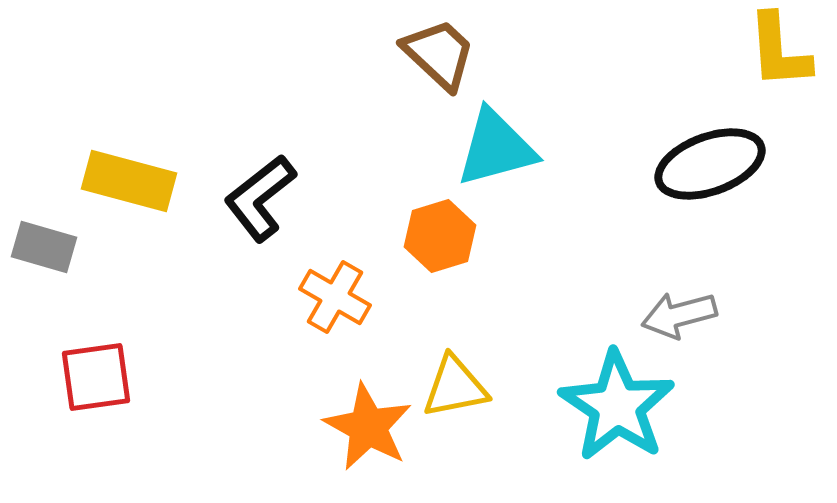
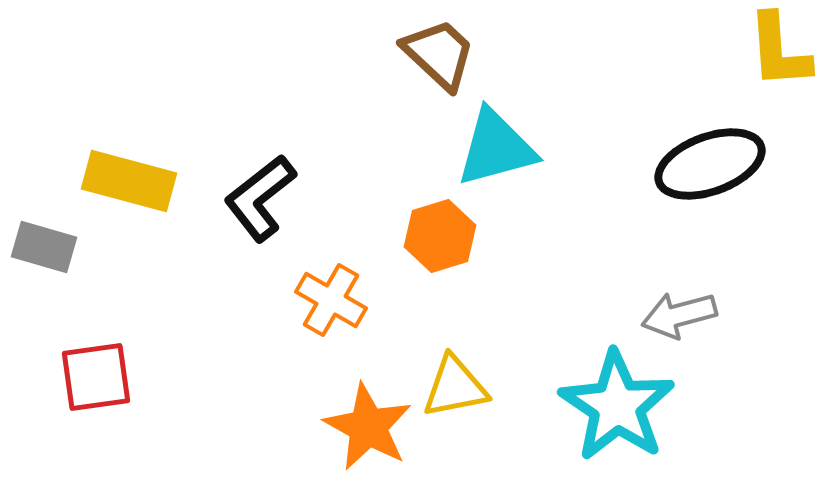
orange cross: moved 4 px left, 3 px down
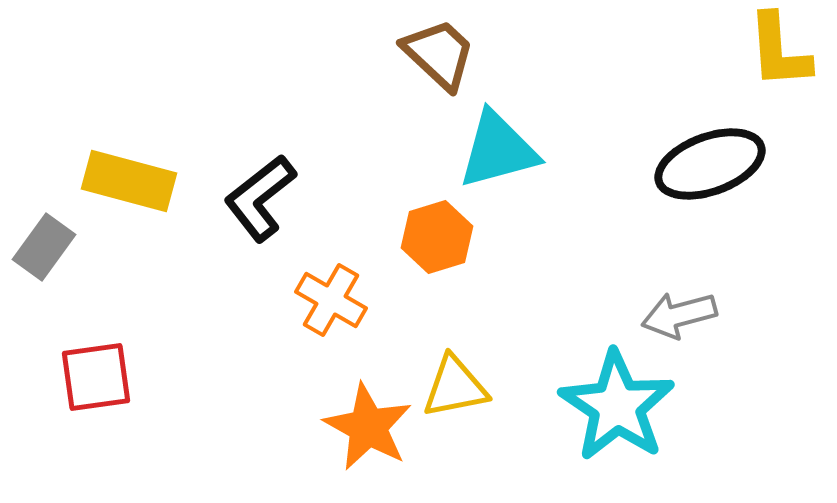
cyan triangle: moved 2 px right, 2 px down
orange hexagon: moved 3 px left, 1 px down
gray rectangle: rotated 70 degrees counterclockwise
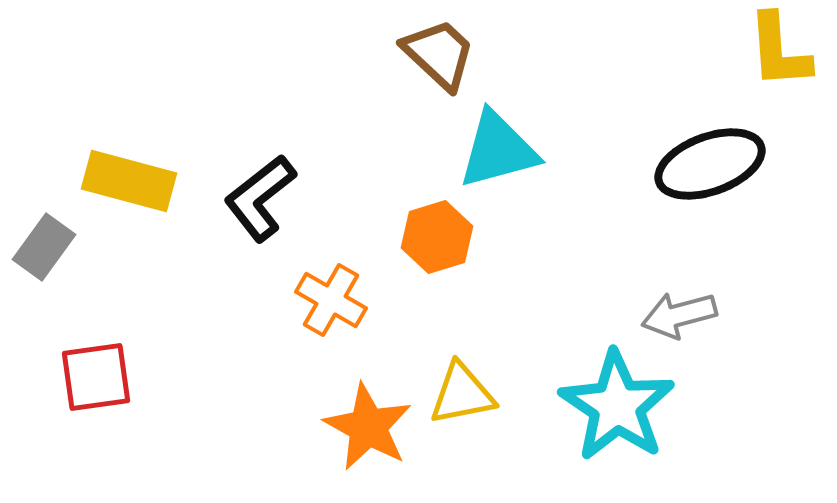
yellow triangle: moved 7 px right, 7 px down
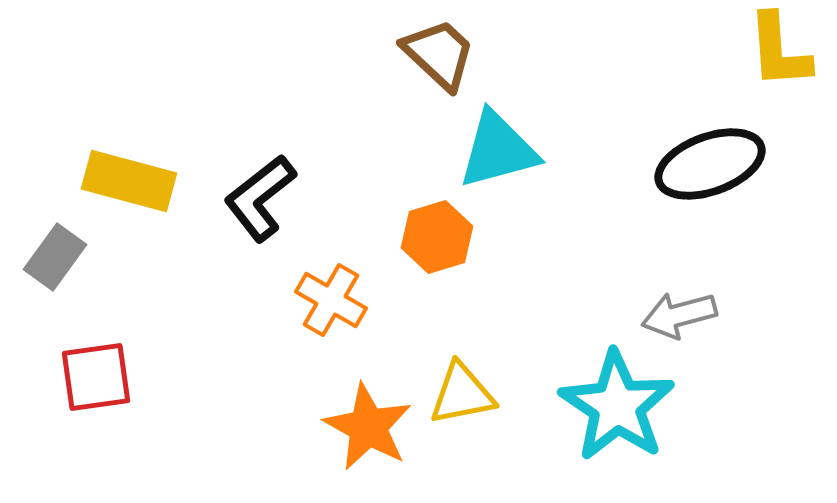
gray rectangle: moved 11 px right, 10 px down
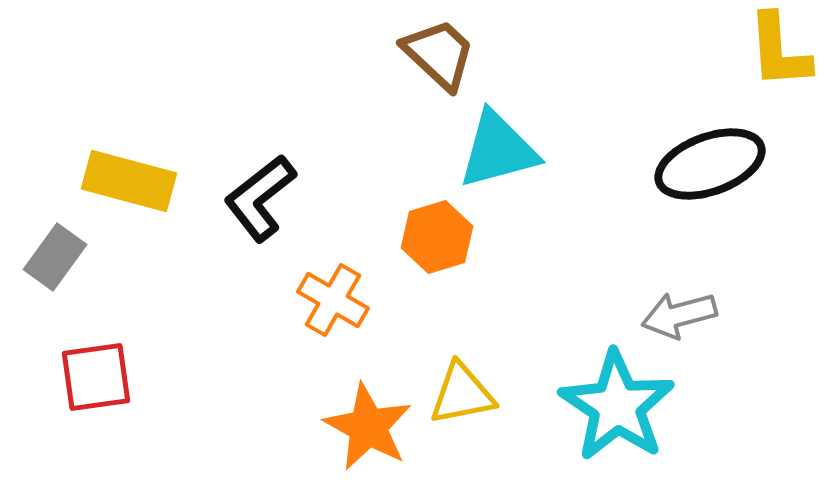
orange cross: moved 2 px right
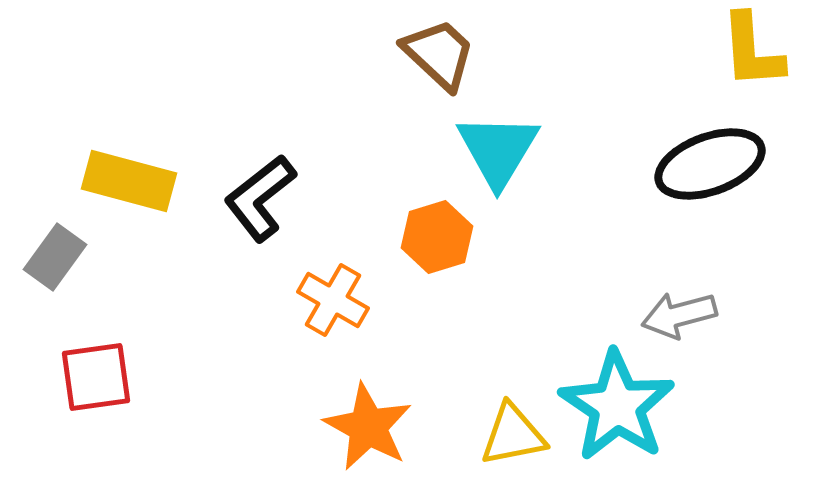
yellow L-shape: moved 27 px left
cyan triangle: rotated 44 degrees counterclockwise
yellow triangle: moved 51 px right, 41 px down
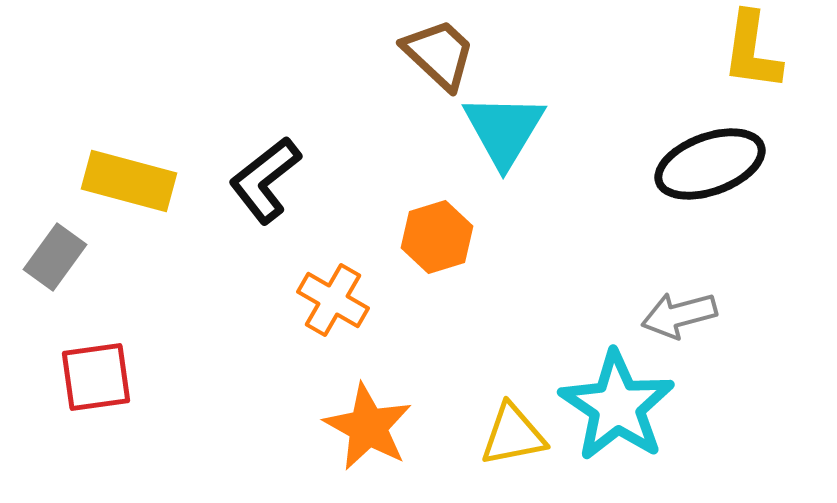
yellow L-shape: rotated 12 degrees clockwise
cyan triangle: moved 6 px right, 20 px up
black L-shape: moved 5 px right, 18 px up
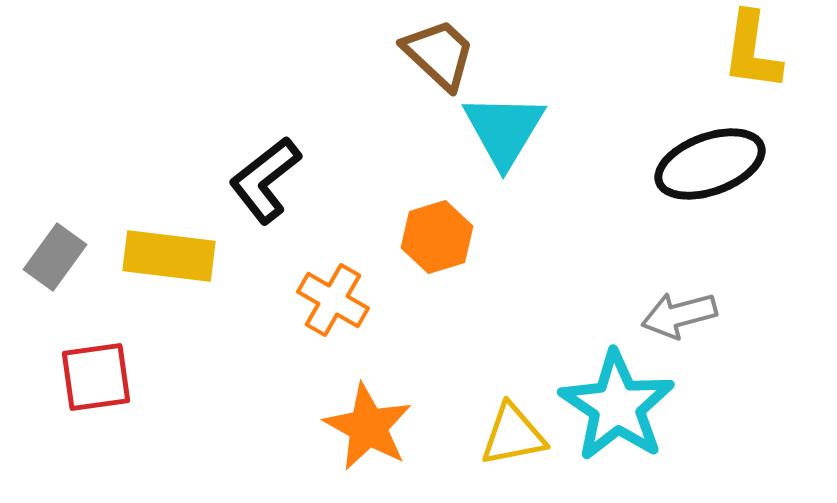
yellow rectangle: moved 40 px right, 75 px down; rotated 8 degrees counterclockwise
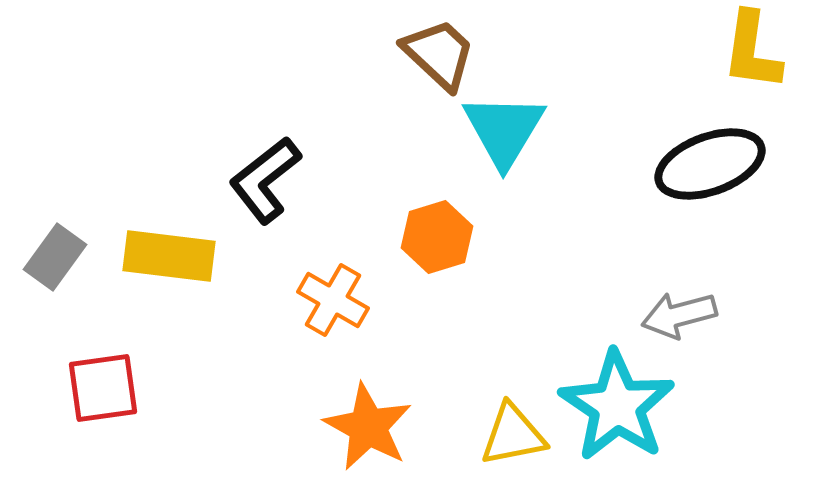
red square: moved 7 px right, 11 px down
